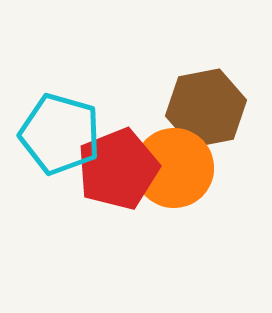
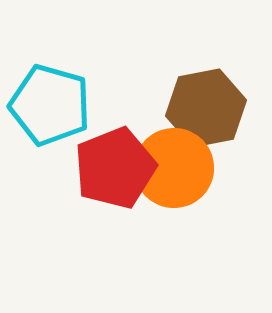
cyan pentagon: moved 10 px left, 29 px up
red pentagon: moved 3 px left, 1 px up
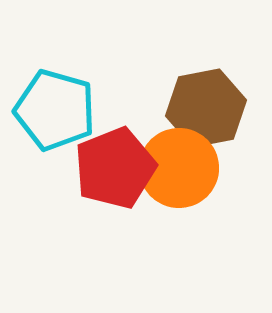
cyan pentagon: moved 5 px right, 5 px down
orange circle: moved 5 px right
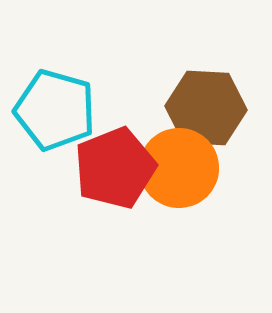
brown hexagon: rotated 14 degrees clockwise
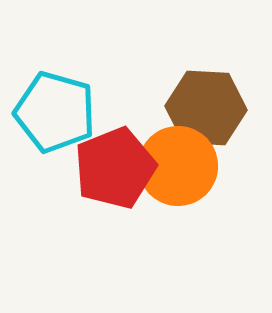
cyan pentagon: moved 2 px down
orange circle: moved 1 px left, 2 px up
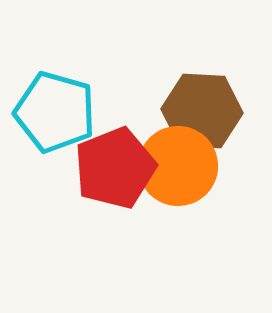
brown hexagon: moved 4 px left, 3 px down
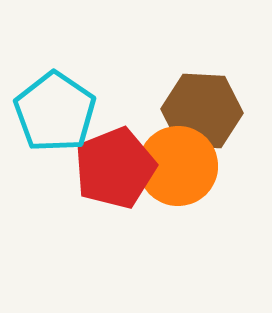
cyan pentagon: rotated 18 degrees clockwise
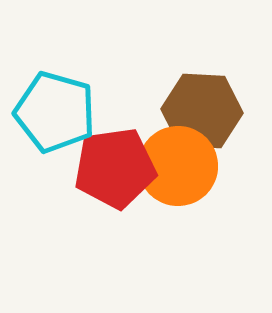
cyan pentagon: rotated 18 degrees counterclockwise
red pentagon: rotated 14 degrees clockwise
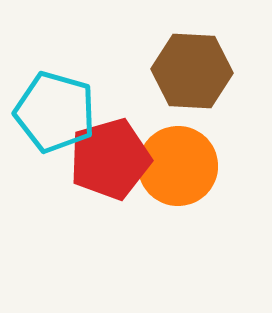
brown hexagon: moved 10 px left, 40 px up
red pentagon: moved 5 px left, 9 px up; rotated 8 degrees counterclockwise
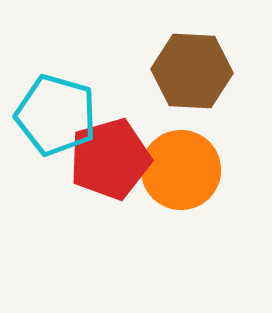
cyan pentagon: moved 1 px right, 3 px down
orange circle: moved 3 px right, 4 px down
